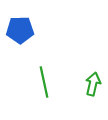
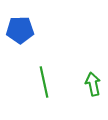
green arrow: rotated 25 degrees counterclockwise
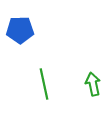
green line: moved 2 px down
